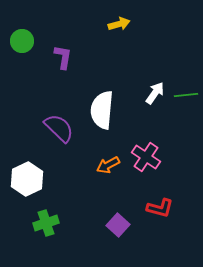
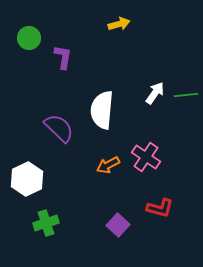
green circle: moved 7 px right, 3 px up
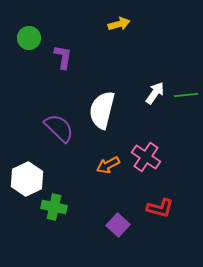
white semicircle: rotated 9 degrees clockwise
green cross: moved 8 px right, 16 px up; rotated 30 degrees clockwise
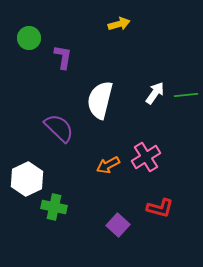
white semicircle: moved 2 px left, 10 px up
pink cross: rotated 24 degrees clockwise
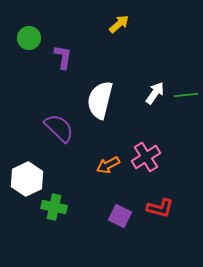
yellow arrow: rotated 25 degrees counterclockwise
purple square: moved 2 px right, 9 px up; rotated 15 degrees counterclockwise
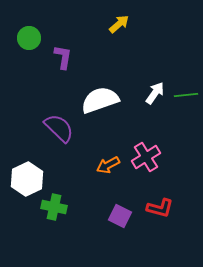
white semicircle: rotated 57 degrees clockwise
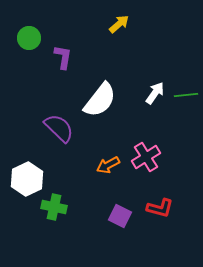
white semicircle: rotated 147 degrees clockwise
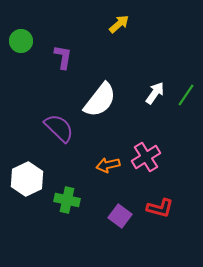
green circle: moved 8 px left, 3 px down
green line: rotated 50 degrees counterclockwise
orange arrow: rotated 15 degrees clockwise
green cross: moved 13 px right, 7 px up
purple square: rotated 10 degrees clockwise
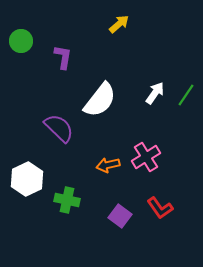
red L-shape: rotated 40 degrees clockwise
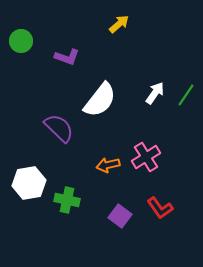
purple L-shape: moved 4 px right; rotated 100 degrees clockwise
white hexagon: moved 2 px right, 4 px down; rotated 16 degrees clockwise
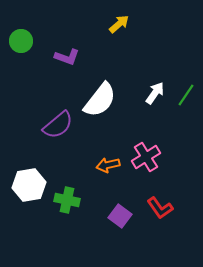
purple semicircle: moved 1 px left, 3 px up; rotated 96 degrees clockwise
white hexagon: moved 2 px down
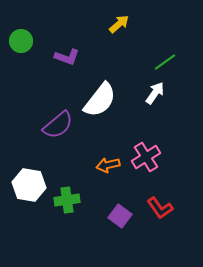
green line: moved 21 px left, 33 px up; rotated 20 degrees clockwise
white hexagon: rotated 20 degrees clockwise
green cross: rotated 20 degrees counterclockwise
